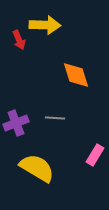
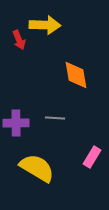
orange diamond: rotated 8 degrees clockwise
purple cross: rotated 20 degrees clockwise
pink rectangle: moved 3 px left, 2 px down
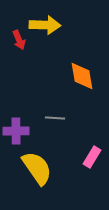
orange diamond: moved 6 px right, 1 px down
purple cross: moved 8 px down
yellow semicircle: rotated 24 degrees clockwise
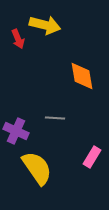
yellow arrow: rotated 12 degrees clockwise
red arrow: moved 1 px left, 1 px up
purple cross: rotated 25 degrees clockwise
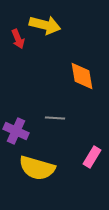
yellow semicircle: rotated 141 degrees clockwise
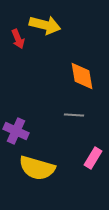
gray line: moved 19 px right, 3 px up
pink rectangle: moved 1 px right, 1 px down
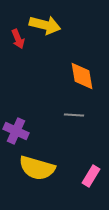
pink rectangle: moved 2 px left, 18 px down
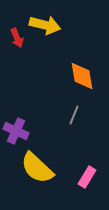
red arrow: moved 1 px left, 1 px up
gray line: rotated 72 degrees counterclockwise
yellow semicircle: rotated 27 degrees clockwise
pink rectangle: moved 4 px left, 1 px down
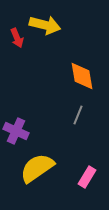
gray line: moved 4 px right
yellow semicircle: rotated 102 degrees clockwise
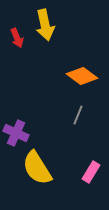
yellow arrow: rotated 64 degrees clockwise
orange diamond: rotated 44 degrees counterclockwise
purple cross: moved 2 px down
yellow semicircle: rotated 87 degrees counterclockwise
pink rectangle: moved 4 px right, 5 px up
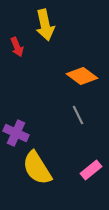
red arrow: moved 9 px down
gray line: rotated 48 degrees counterclockwise
pink rectangle: moved 2 px up; rotated 20 degrees clockwise
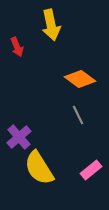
yellow arrow: moved 6 px right
orange diamond: moved 2 px left, 3 px down
purple cross: moved 3 px right, 4 px down; rotated 25 degrees clockwise
yellow semicircle: moved 2 px right
